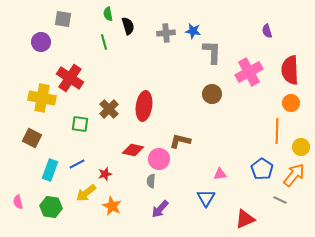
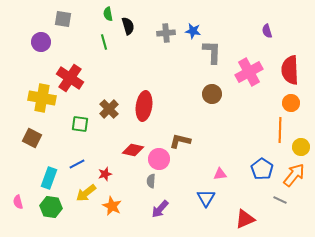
orange line: moved 3 px right, 1 px up
cyan rectangle: moved 1 px left, 8 px down
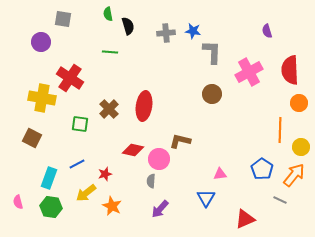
green line: moved 6 px right, 10 px down; rotated 70 degrees counterclockwise
orange circle: moved 8 px right
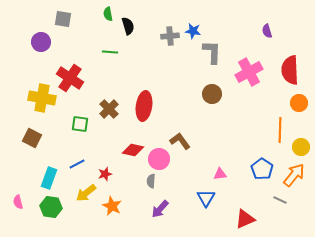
gray cross: moved 4 px right, 3 px down
brown L-shape: rotated 40 degrees clockwise
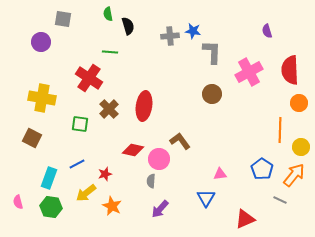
red cross: moved 19 px right
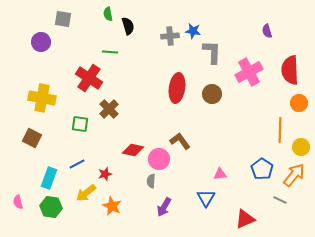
red ellipse: moved 33 px right, 18 px up
purple arrow: moved 4 px right, 2 px up; rotated 12 degrees counterclockwise
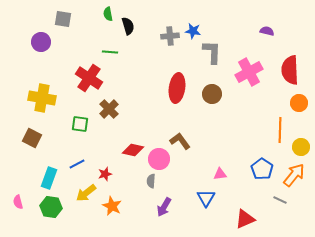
purple semicircle: rotated 120 degrees clockwise
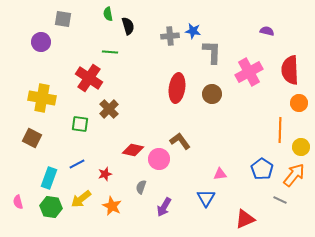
gray semicircle: moved 10 px left, 6 px down; rotated 16 degrees clockwise
yellow arrow: moved 5 px left, 6 px down
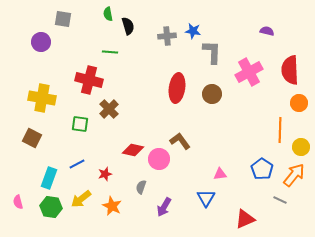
gray cross: moved 3 px left
red cross: moved 2 px down; rotated 20 degrees counterclockwise
